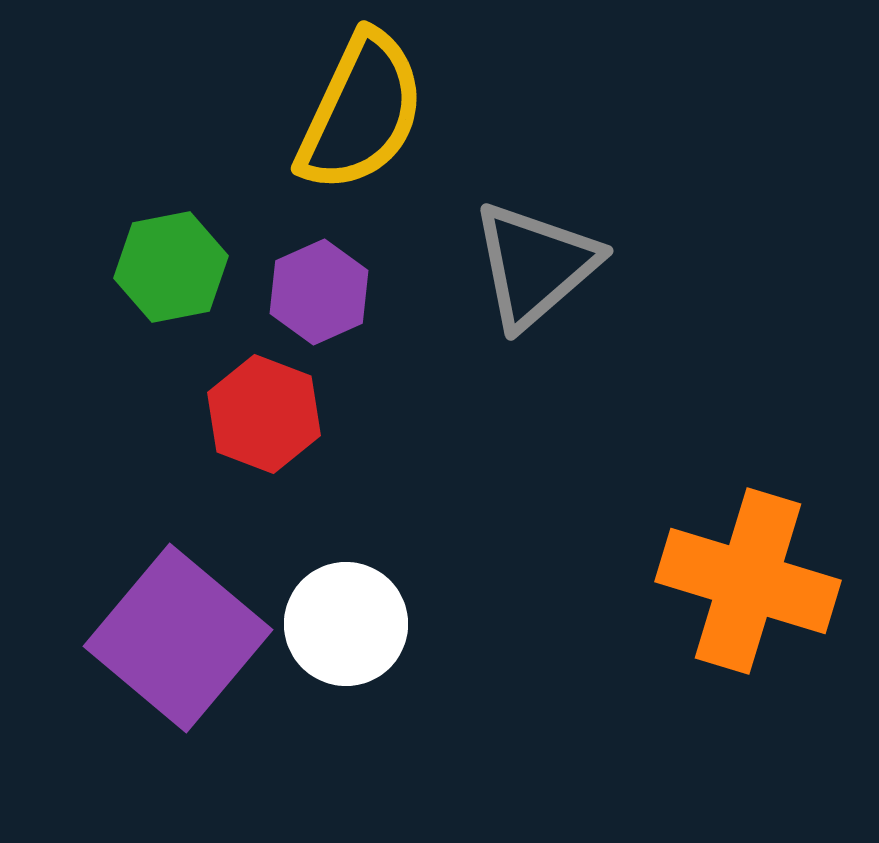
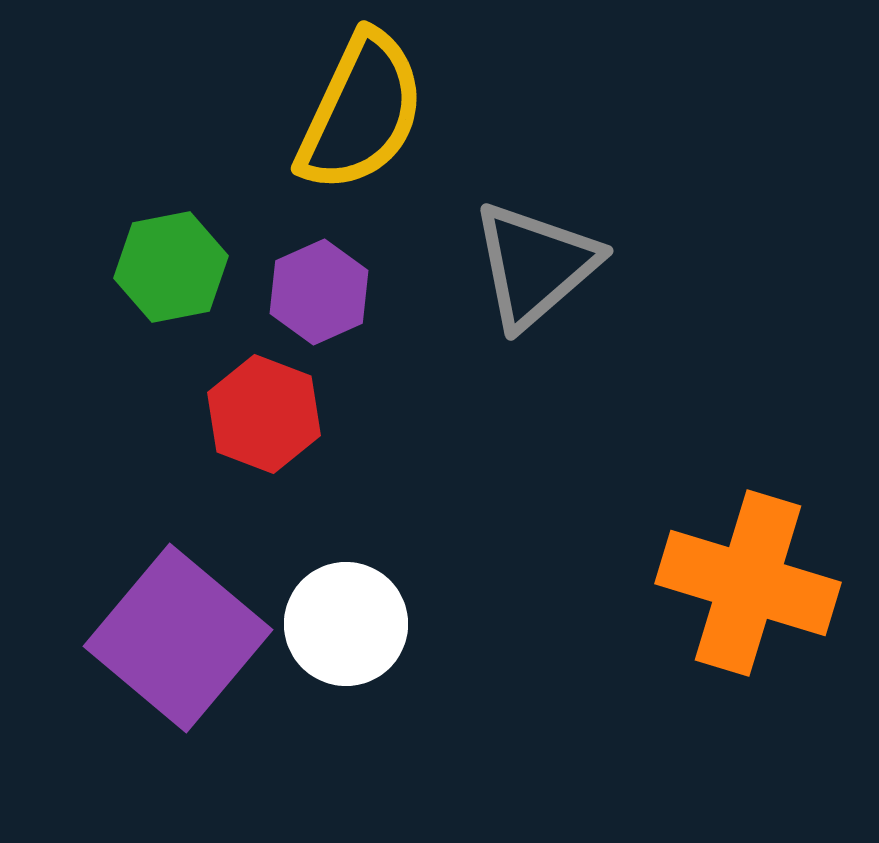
orange cross: moved 2 px down
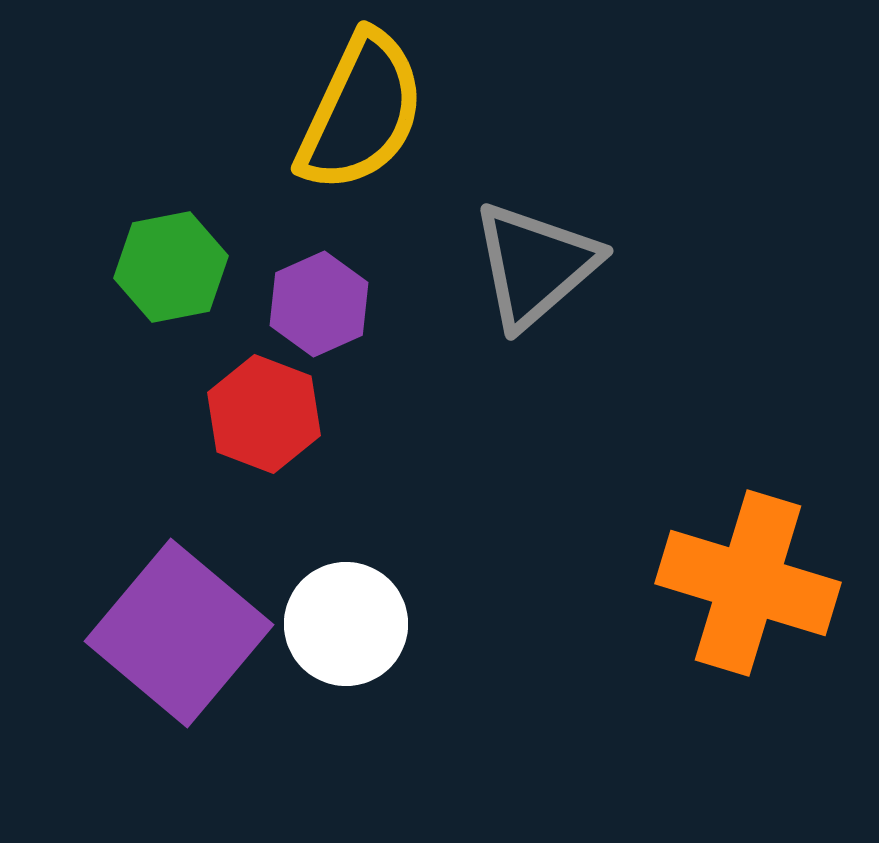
purple hexagon: moved 12 px down
purple square: moved 1 px right, 5 px up
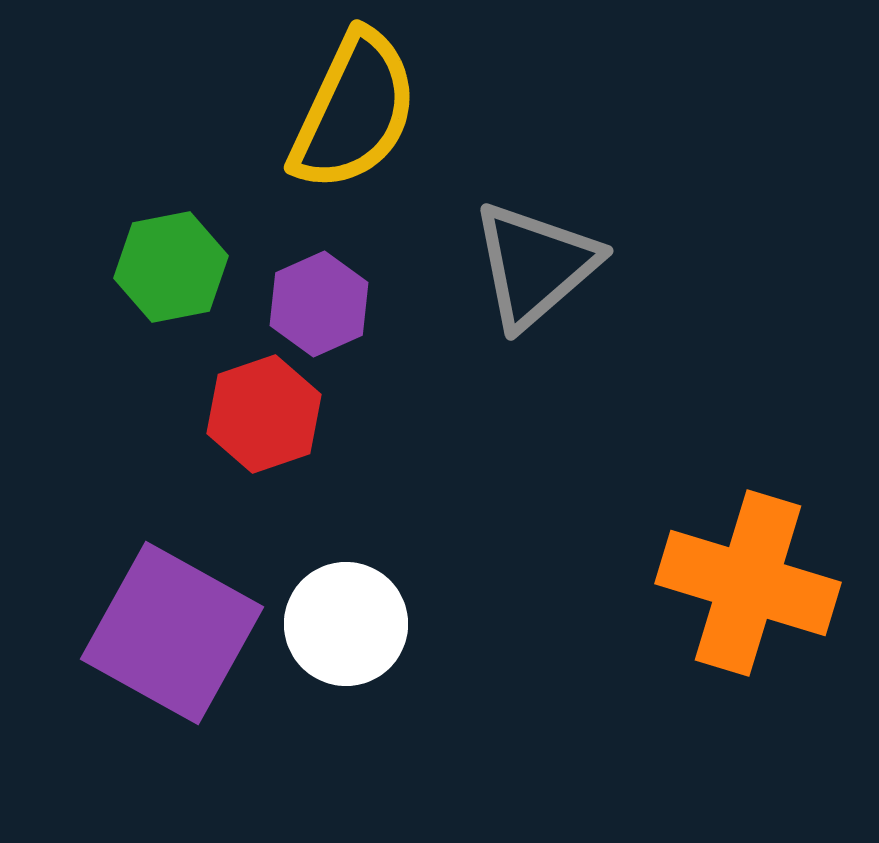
yellow semicircle: moved 7 px left, 1 px up
red hexagon: rotated 20 degrees clockwise
purple square: moved 7 px left; rotated 11 degrees counterclockwise
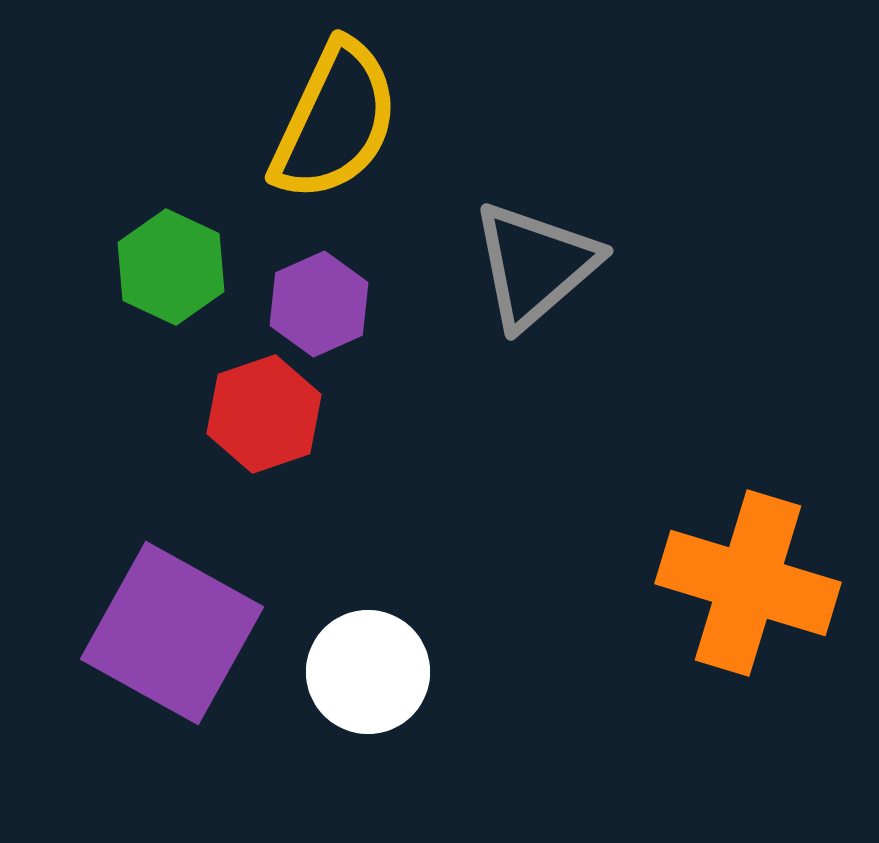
yellow semicircle: moved 19 px left, 10 px down
green hexagon: rotated 24 degrees counterclockwise
white circle: moved 22 px right, 48 px down
